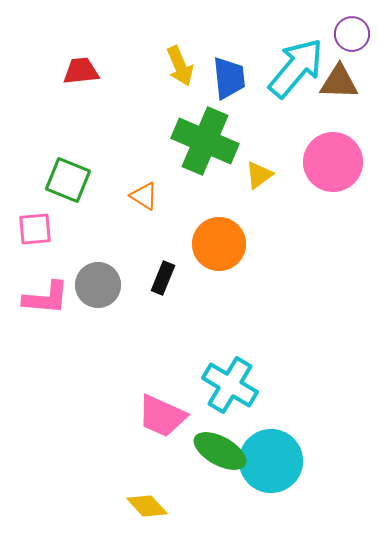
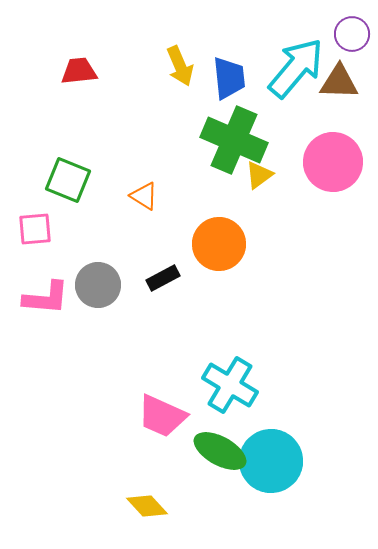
red trapezoid: moved 2 px left
green cross: moved 29 px right, 1 px up
black rectangle: rotated 40 degrees clockwise
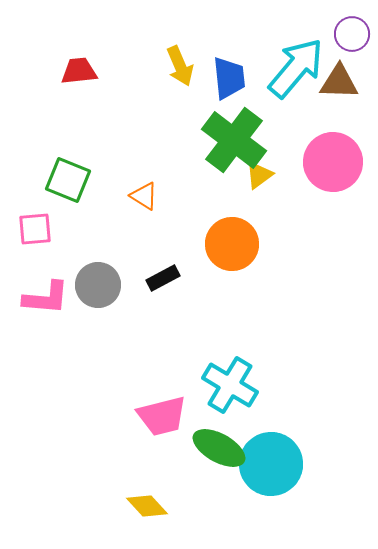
green cross: rotated 14 degrees clockwise
orange circle: moved 13 px right
pink trapezoid: rotated 38 degrees counterclockwise
green ellipse: moved 1 px left, 3 px up
cyan circle: moved 3 px down
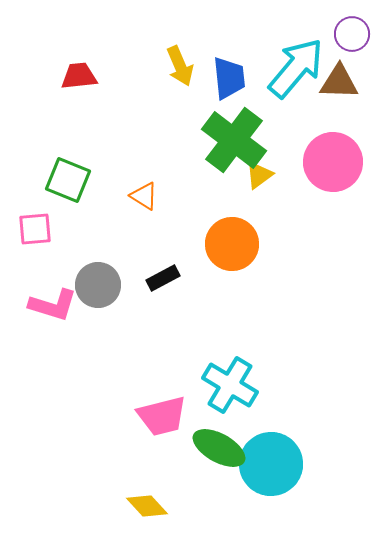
red trapezoid: moved 5 px down
pink L-shape: moved 7 px right, 7 px down; rotated 12 degrees clockwise
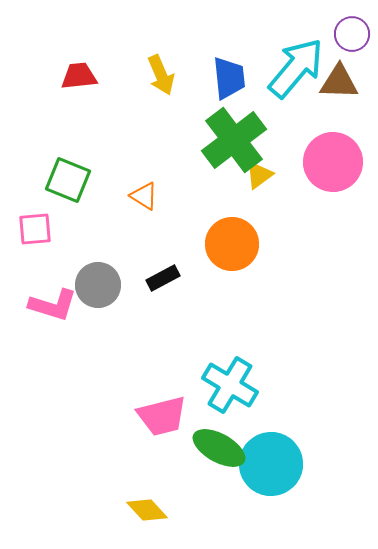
yellow arrow: moved 19 px left, 9 px down
green cross: rotated 16 degrees clockwise
yellow diamond: moved 4 px down
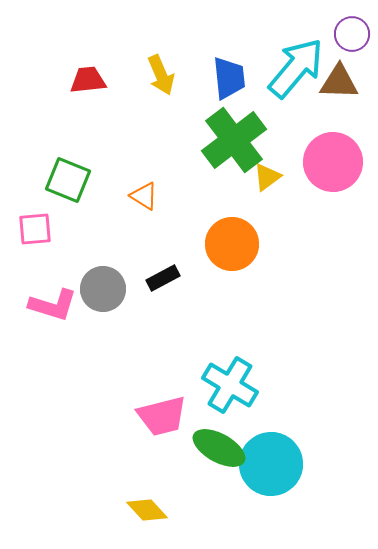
red trapezoid: moved 9 px right, 4 px down
yellow triangle: moved 8 px right, 2 px down
gray circle: moved 5 px right, 4 px down
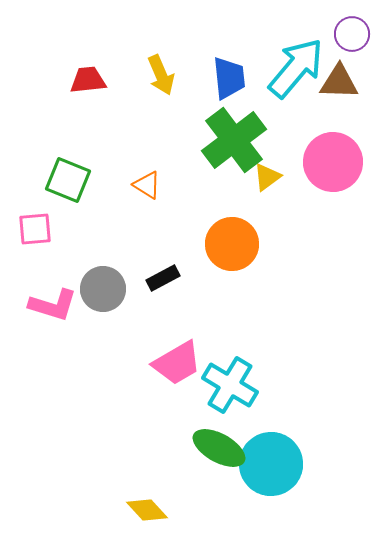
orange triangle: moved 3 px right, 11 px up
pink trapezoid: moved 15 px right, 53 px up; rotated 16 degrees counterclockwise
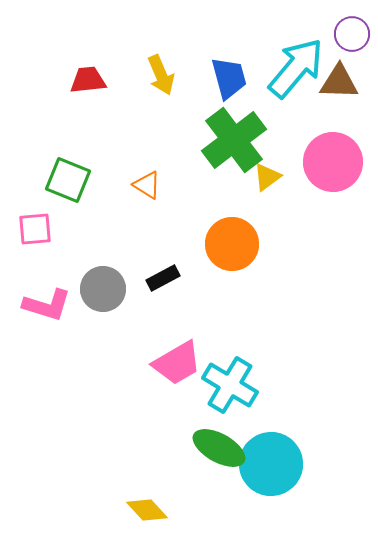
blue trapezoid: rotated 9 degrees counterclockwise
pink L-shape: moved 6 px left
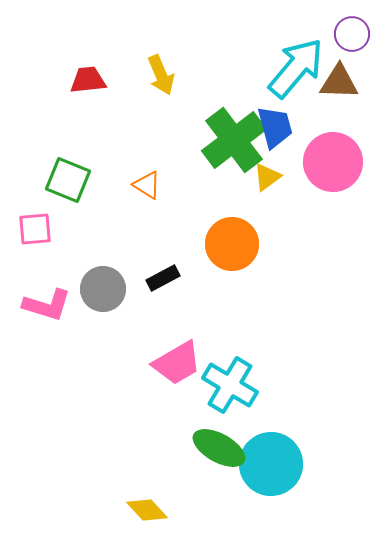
blue trapezoid: moved 46 px right, 49 px down
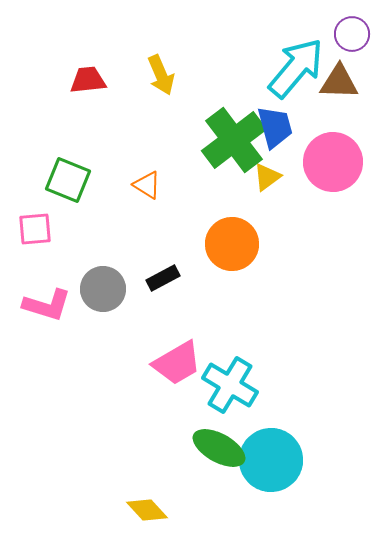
cyan circle: moved 4 px up
